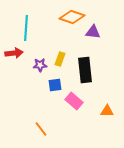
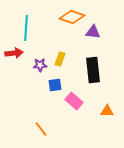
black rectangle: moved 8 px right
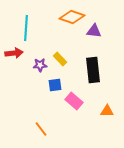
purple triangle: moved 1 px right, 1 px up
yellow rectangle: rotated 64 degrees counterclockwise
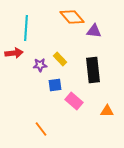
orange diamond: rotated 30 degrees clockwise
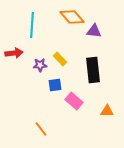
cyan line: moved 6 px right, 3 px up
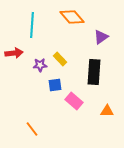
purple triangle: moved 7 px right, 6 px down; rotated 42 degrees counterclockwise
black rectangle: moved 1 px right, 2 px down; rotated 10 degrees clockwise
orange line: moved 9 px left
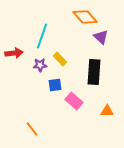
orange diamond: moved 13 px right
cyan line: moved 10 px right, 11 px down; rotated 15 degrees clockwise
purple triangle: rotated 42 degrees counterclockwise
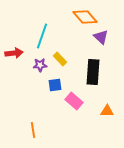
black rectangle: moved 1 px left
orange line: moved 1 px right, 1 px down; rotated 28 degrees clockwise
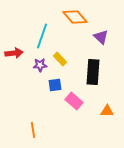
orange diamond: moved 10 px left
